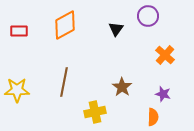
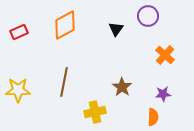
red rectangle: moved 1 px down; rotated 24 degrees counterclockwise
yellow star: moved 1 px right
purple star: rotated 21 degrees counterclockwise
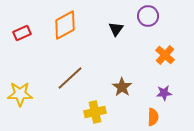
red rectangle: moved 3 px right, 1 px down
brown line: moved 6 px right, 4 px up; rotated 36 degrees clockwise
yellow star: moved 2 px right, 4 px down
purple star: moved 1 px right, 1 px up
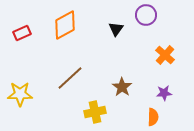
purple circle: moved 2 px left, 1 px up
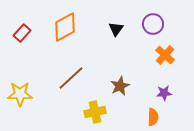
purple circle: moved 7 px right, 9 px down
orange diamond: moved 2 px down
red rectangle: rotated 24 degrees counterclockwise
brown line: moved 1 px right
brown star: moved 2 px left, 1 px up; rotated 12 degrees clockwise
